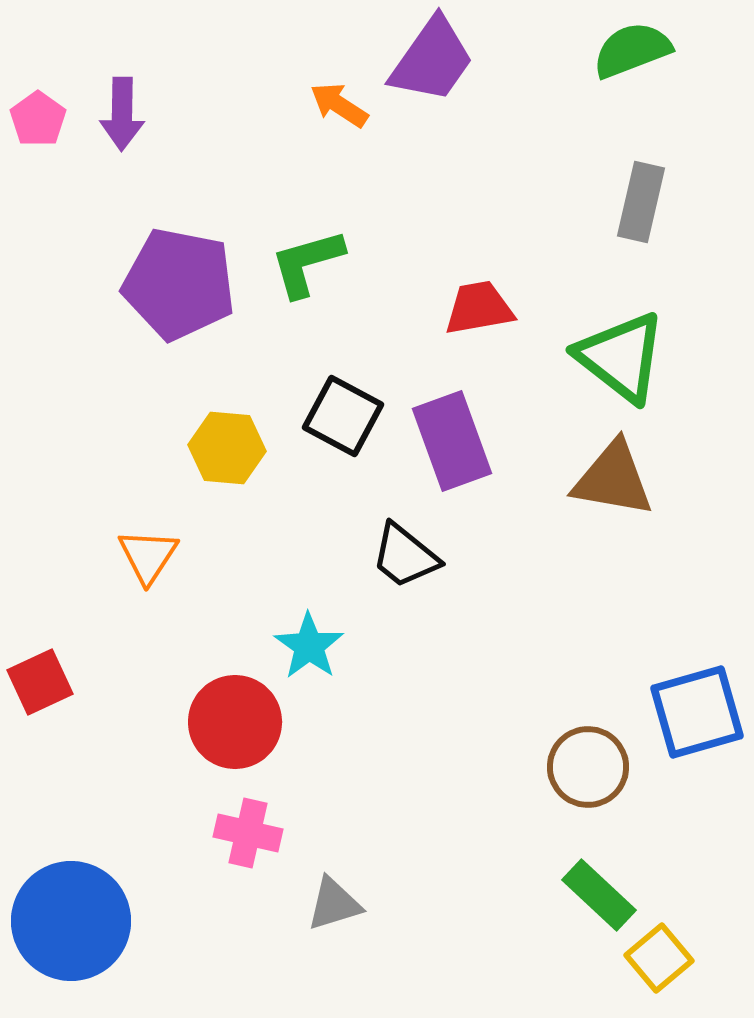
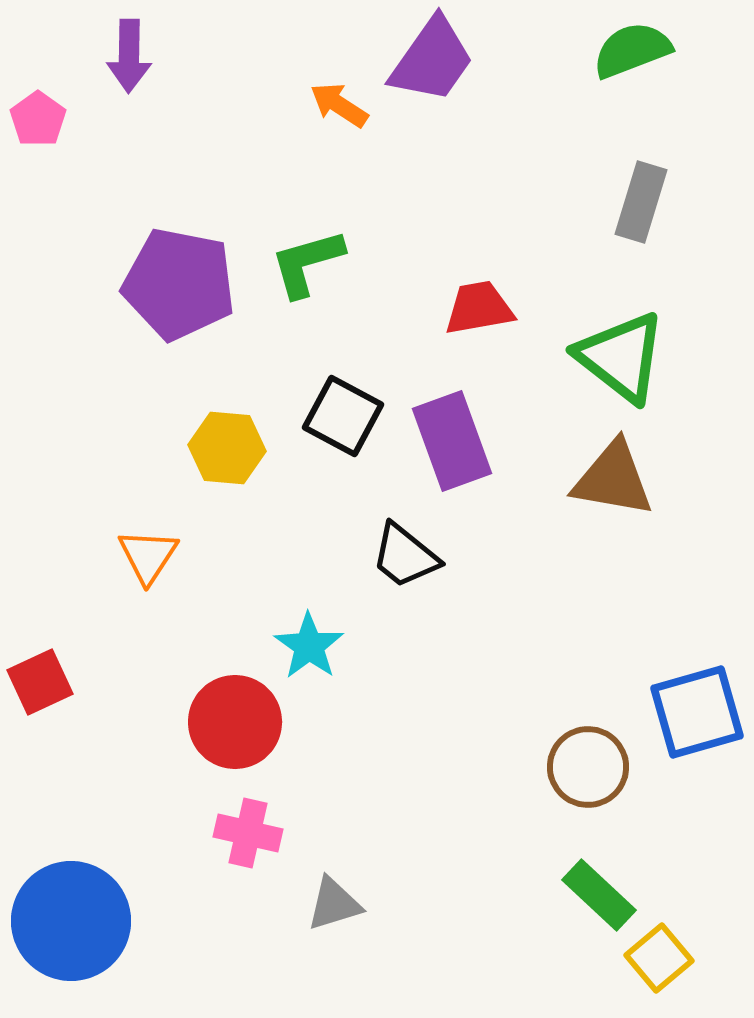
purple arrow: moved 7 px right, 58 px up
gray rectangle: rotated 4 degrees clockwise
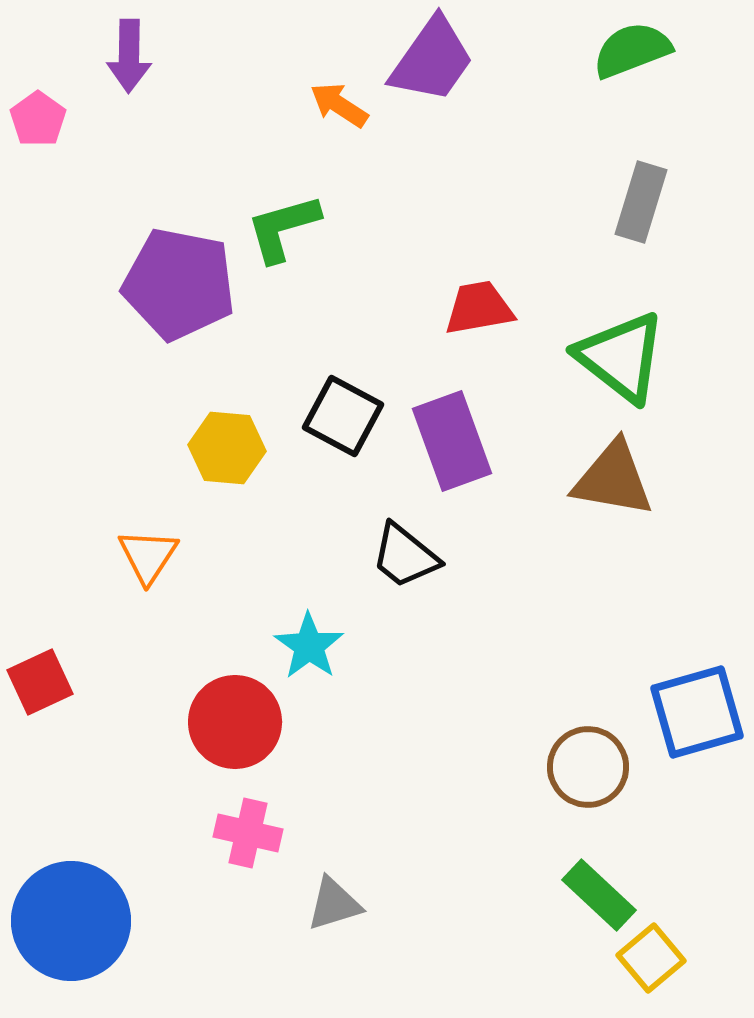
green L-shape: moved 24 px left, 35 px up
yellow square: moved 8 px left
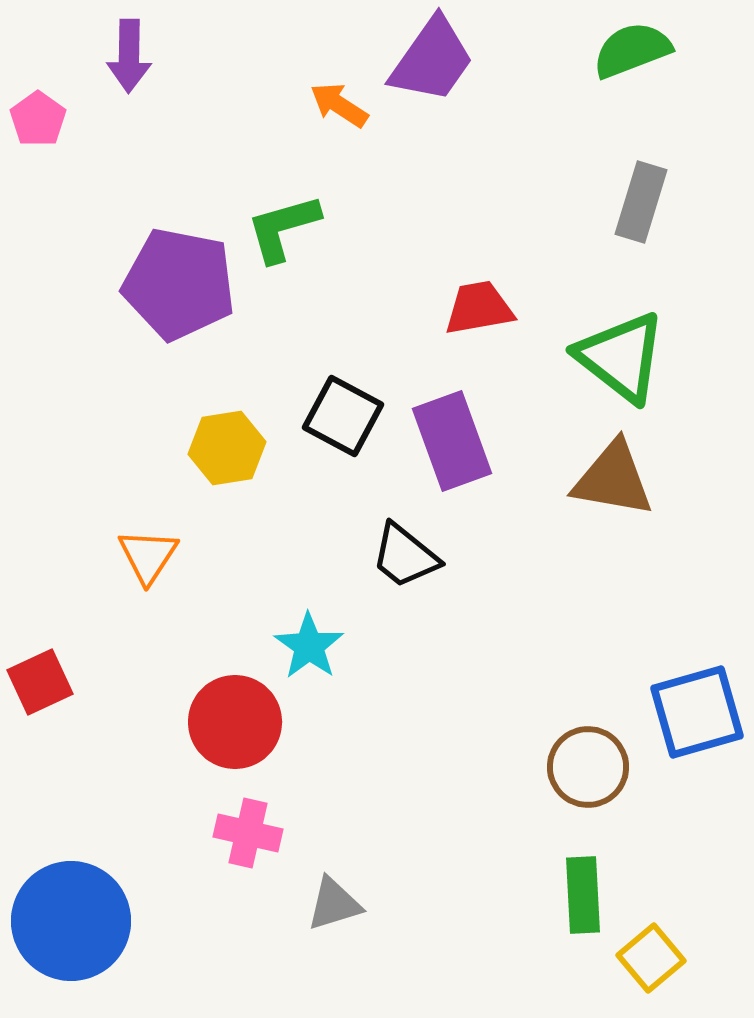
yellow hexagon: rotated 14 degrees counterclockwise
green rectangle: moved 16 px left; rotated 44 degrees clockwise
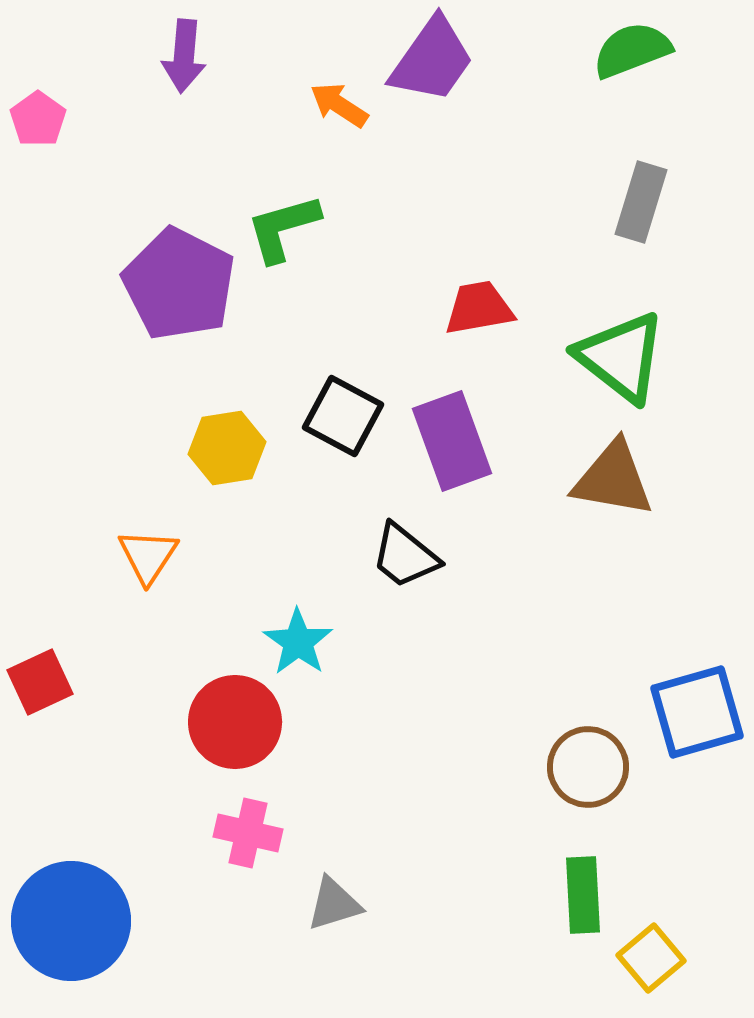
purple arrow: moved 55 px right; rotated 4 degrees clockwise
purple pentagon: rotated 16 degrees clockwise
cyan star: moved 11 px left, 4 px up
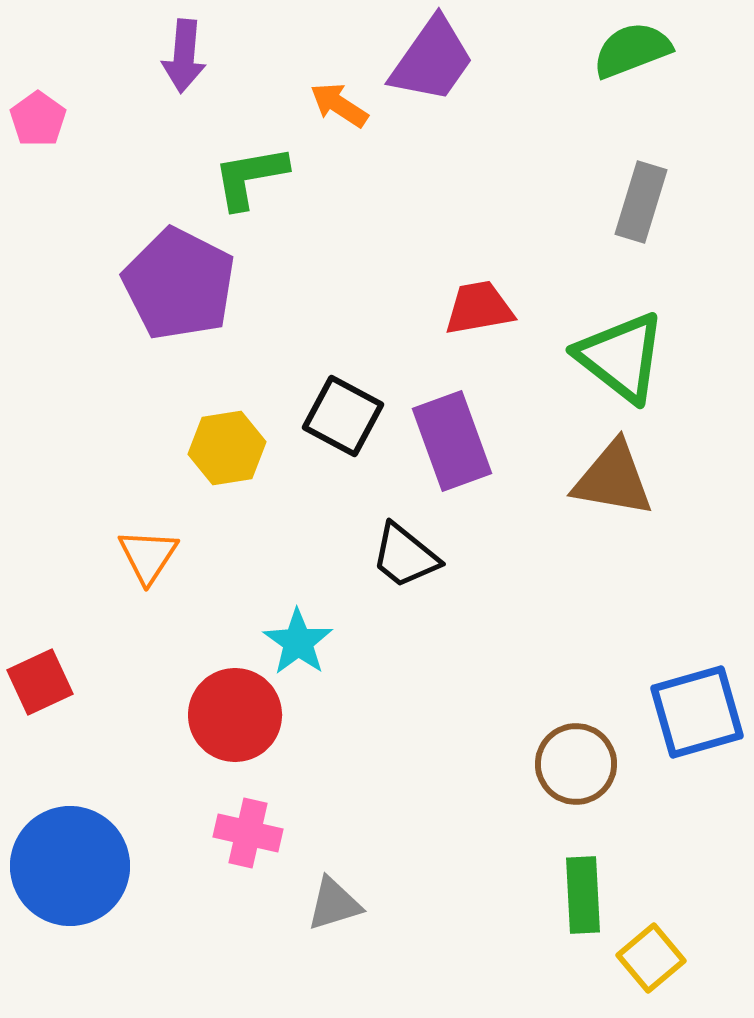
green L-shape: moved 33 px left, 51 px up; rotated 6 degrees clockwise
red circle: moved 7 px up
brown circle: moved 12 px left, 3 px up
blue circle: moved 1 px left, 55 px up
